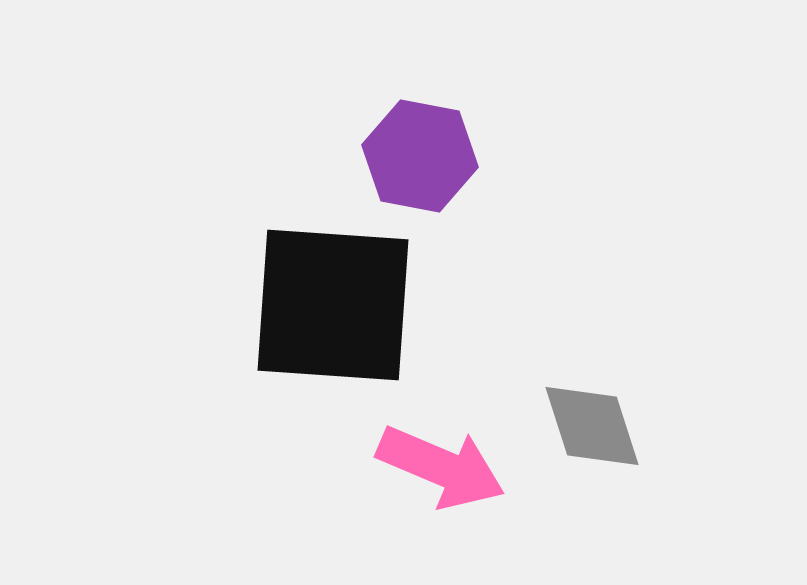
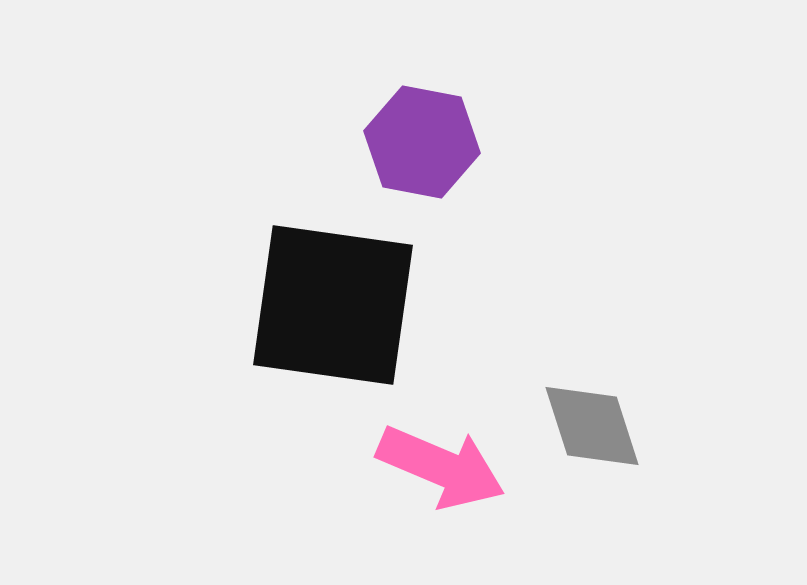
purple hexagon: moved 2 px right, 14 px up
black square: rotated 4 degrees clockwise
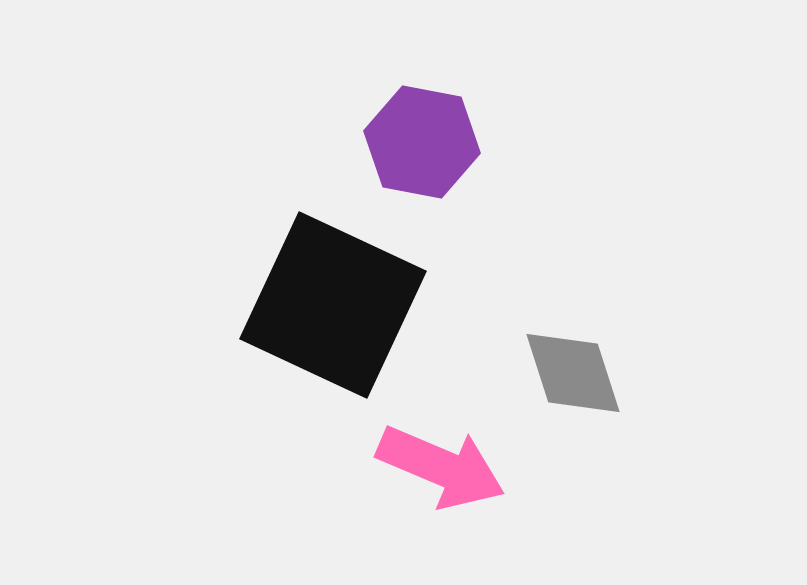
black square: rotated 17 degrees clockwise
gray diamond: moved 19 px left, 53 px up
